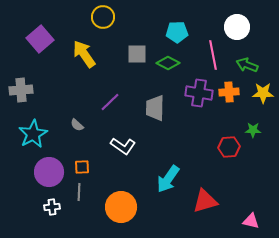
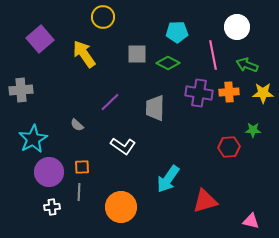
cyan star: moved 5 px down
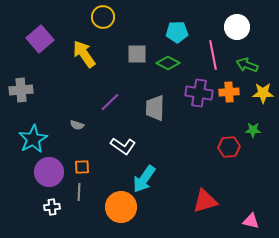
gray semicircle: rotated 24 degrees counterclockwise
cyan arrow: moved 24 px left
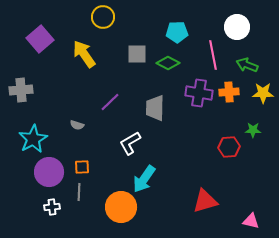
white L-shape: moved 7 px right, 3 px up; rotated 115 degrees clockwise
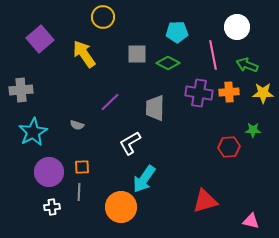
cyan star: moved 7 px up
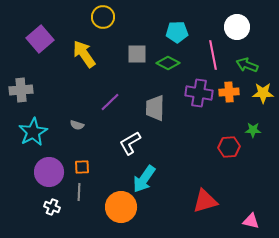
white cross: rotated 28 degrees clockwise
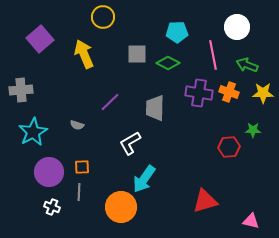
yellow arrow: rotated 12 degrees clockwise
orange cross: rotated 24 degrees clockwise
